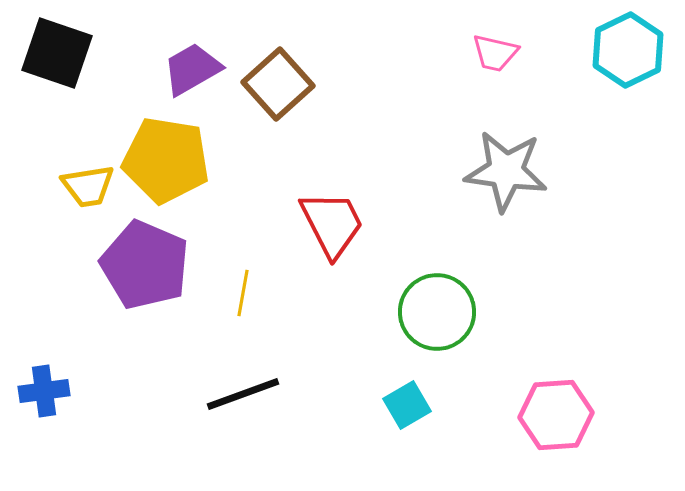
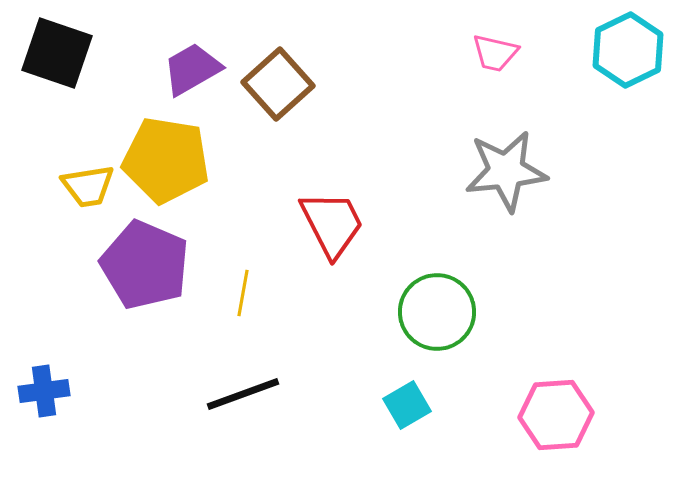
gray star: rotated 14 degrees counterclockwise
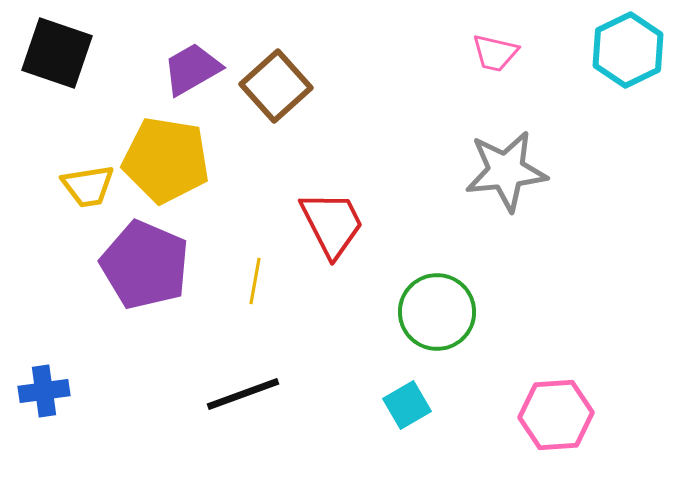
brown square: moved 2 px left, 2 px down
yellow line: moved 12 px right, 12 px up
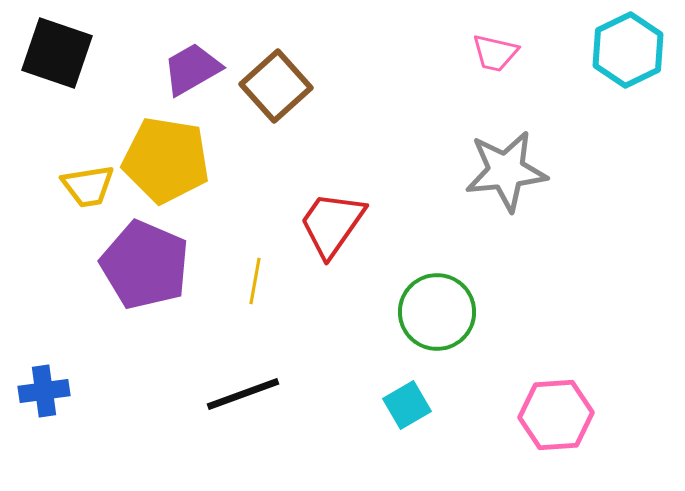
red trapezoid: rotated 118 degrees counterclockwise
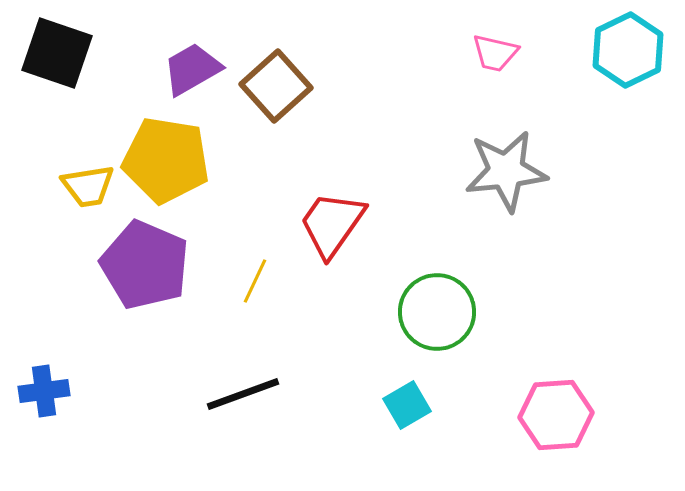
yellow line: rotated 15 degrees clockwise
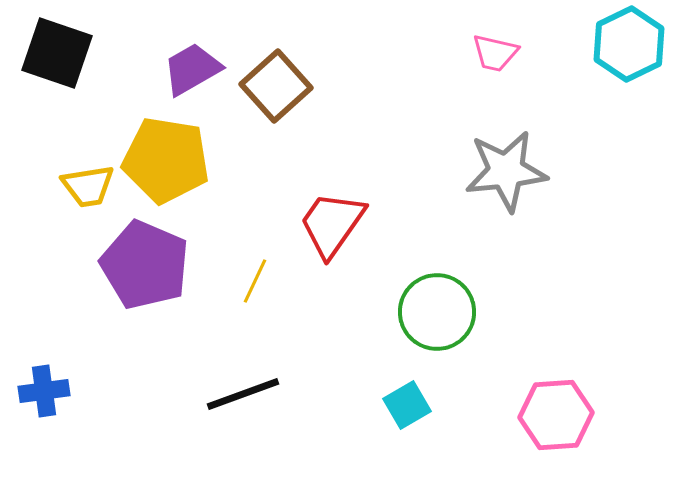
cyan hexagon: moved 1 px right, 6 px up
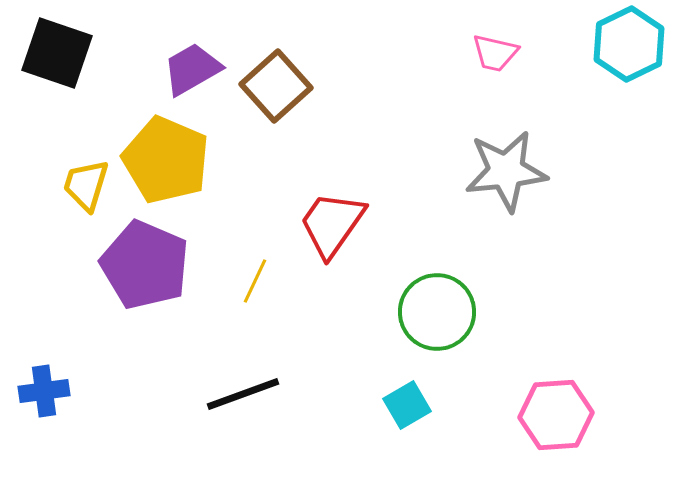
yellow pentagon: rotated 14 degrees clockwise
yellow trapezoid: moved 2 px left, 1 px up; rotated 116 degrees clockwise
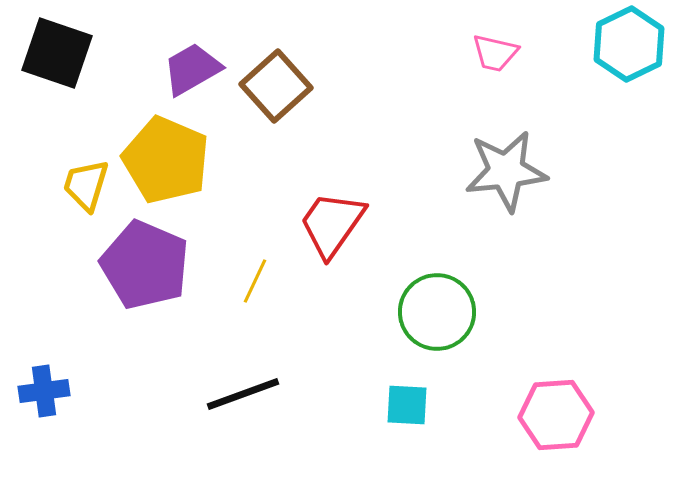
cyan square: rotated 33 degrees clockwise
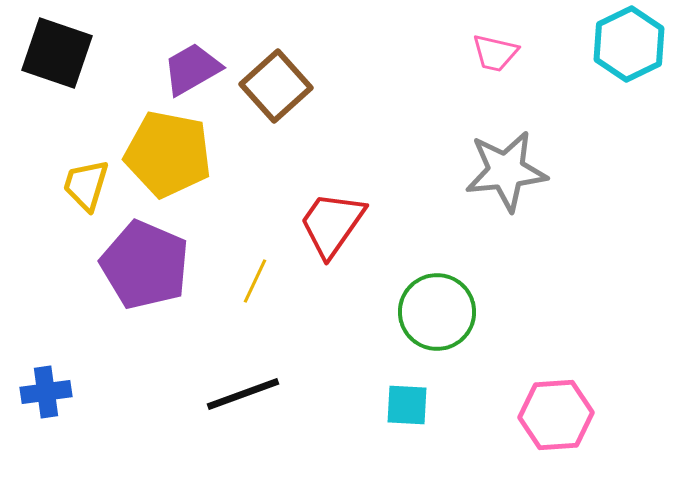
yellow pentagon: moved 2 px right, 6 px up; rotated 12 degrees counterclockwise
blue cross: moved 2 px right, 1 px down
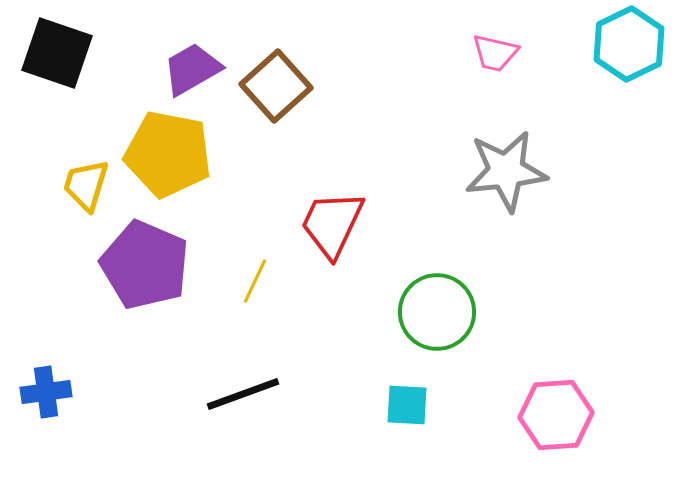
red trapezoid: rotated 10 degrees counterclockwise
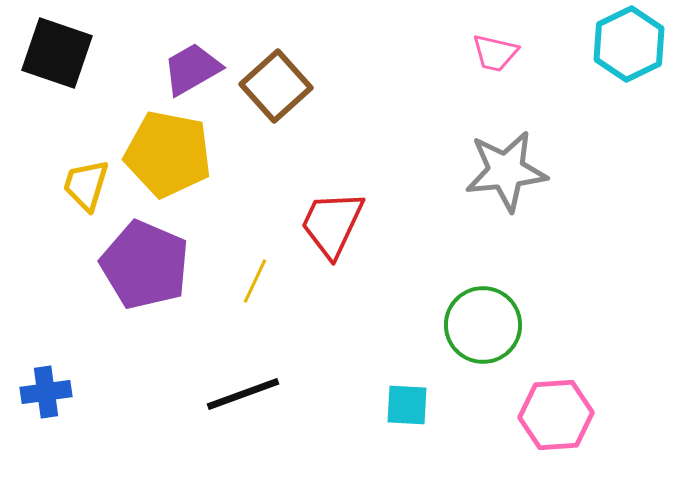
green circle: moved 46 px right, 13 px down
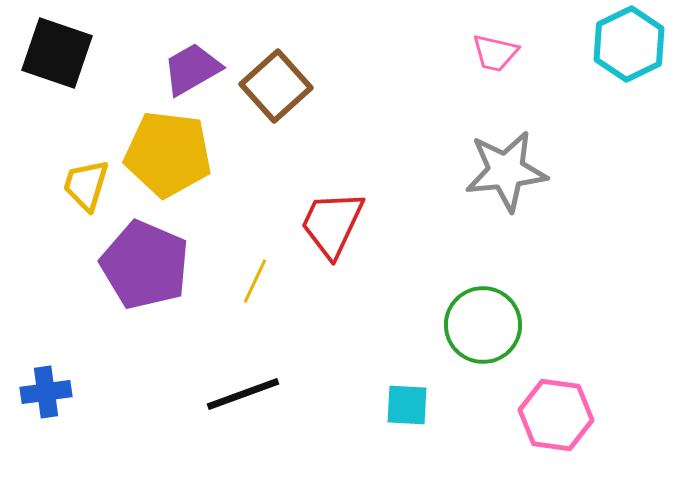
yellow pentagon: rotated 4 degrees counterclockwise
pink hexagon: rotated 12 degrees clockwise
